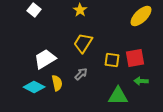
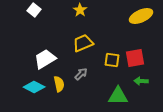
yellow ellipse: rotated 20 degrees clockwise
yellow trapezoid: rotated 35 degrees clockwise
yellow semicircle: moved 2 px right, 1 px down
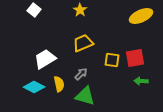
green triangle: moved 33 px left; rotated 15 degrees clockwise
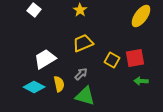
yellow ellipse: rotated 30 degrees counterclockwise
yellow square: rotated 21 degrees clockwise
